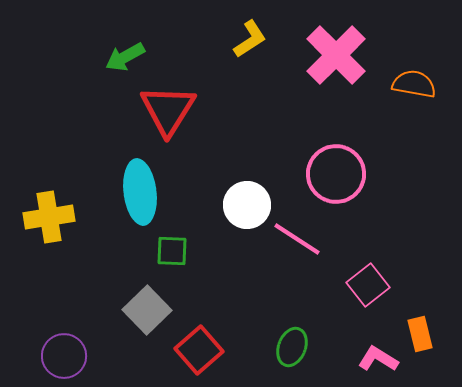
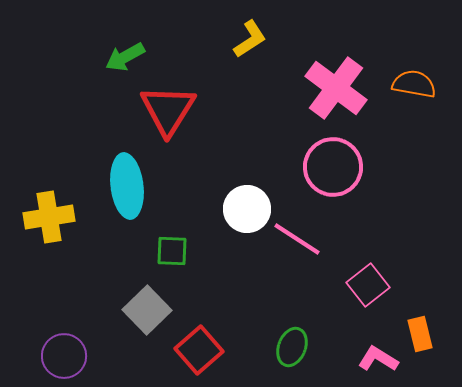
pink cross: moved 33 px down; rotated 8 degrees counterclockwise
pink circle: moved 3 px left, 7 px up
cyan ellipse: moved 13 px left, 6 px up
white circle: moved 4 px down
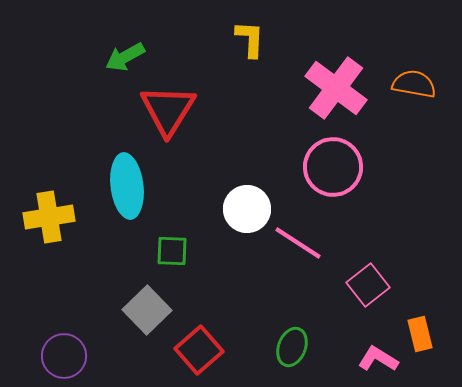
yellow L-shape: rotated 54 degrees counterclockwise
pink line: moved 1 px right, 4 px down
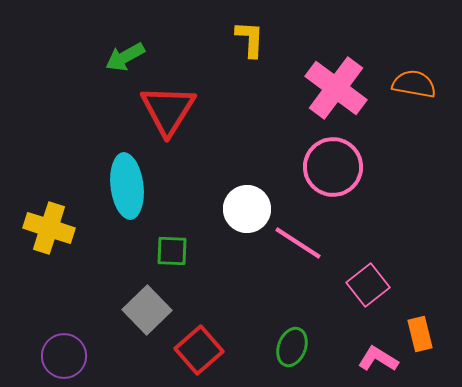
yellow cross: moved 11 px down; rotated 27 degrees clockwise
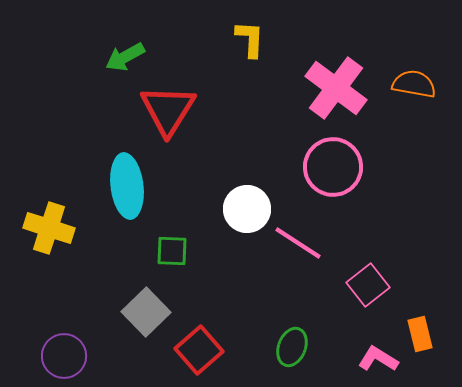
gray square: moved 1 px left, 2 px down
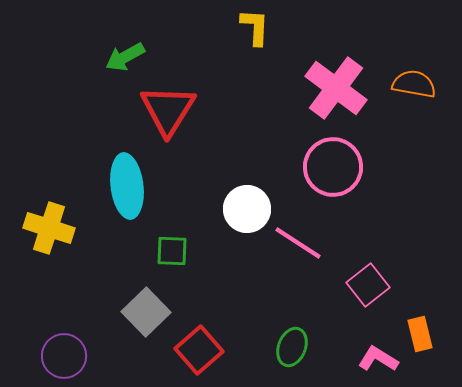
yellow L-shape: moved 5 px right, 12 px up
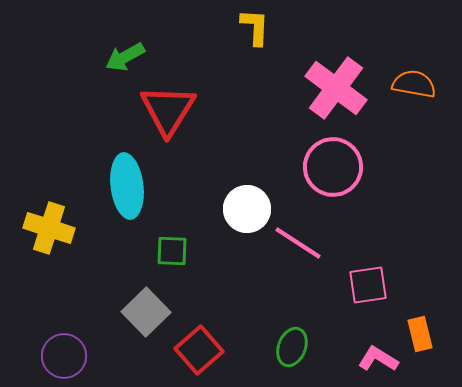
pink square: rotated 30 degrees clockwise
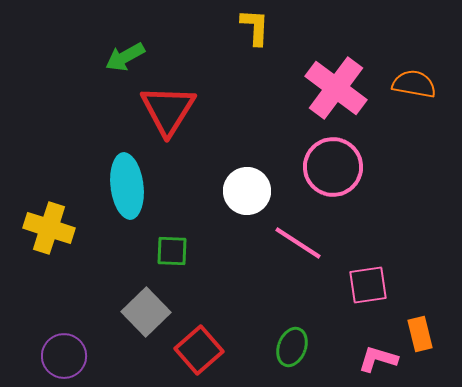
white circle: moved 18 px up
pink L-shape: rotated 15 degrees counterclockwise
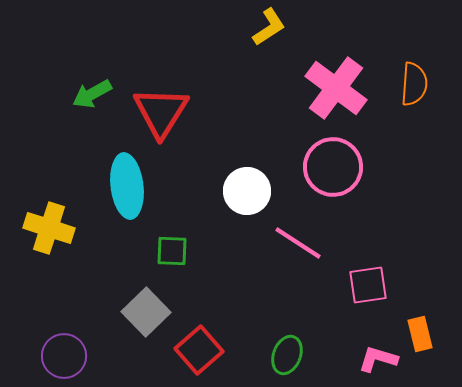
yellow L-shape: moved 14 px right; rotated 54 degrees clockwise
green arrow: moved 33 px left, 37 px down
orange semicircle: rotated 84 degrees clockwise
red triangle: moved 7 px left, 2 px down
green ellipse: moved 5 px left, 8 px down
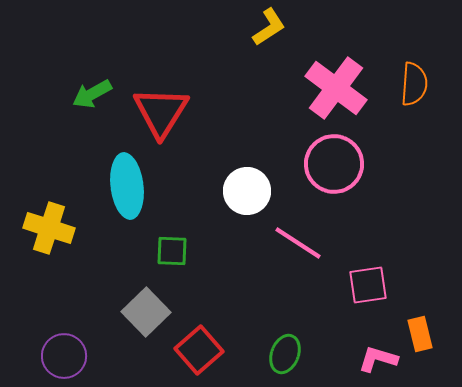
pink circle: moved 1 px right, 3 px up
green ellipse: moved 2 px left, 1 px up
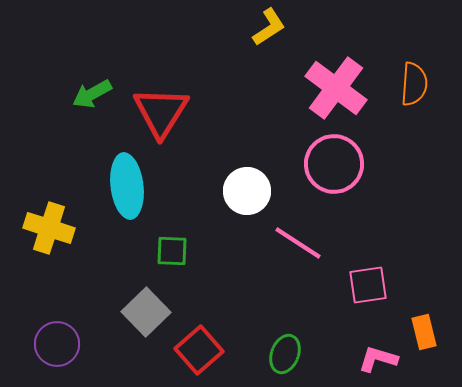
orange rectangle: moved 4 px right, 2 px up
purple circle: moved 7 px left, 12 px up
